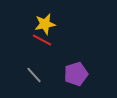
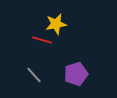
yellow star: moved 11 px right
red line: rotated 12 degrees counterclockwise
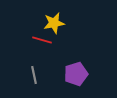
yellow star: moved 2 px left, 1 px up
gray line: rotated 30 degrees clockwise
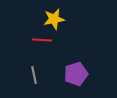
yellow star: moved 4 px up
red line: rotated 12 degrees counterclockwise
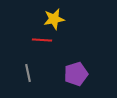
gray line: moved 6 px left, 2 px up
